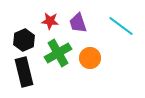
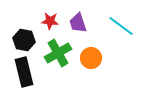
black hexagon: rotated 25 degrees counterclockwise
orange circle: moved 1 px right
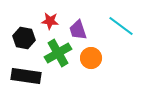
purple trapezoid: moved 7 px down
black hexagon: moved 2 px up
black rectangle: moved 2 px right, 4 px down; rotated 68 degrees counterclockwise
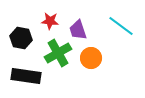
black hexagon: moved 3 px left
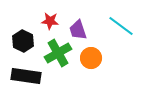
black hexagon: moved 2 px right, 3 px down; rotated 15 degrees clockwise
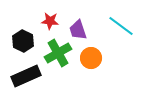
black rectangle: rotated 32 degrees counterclockwise
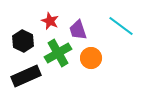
red star: rotated 18 degrees clockwise
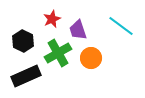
red star: moved 2 px right, 2 px up; rotated 24 degrees clockwise
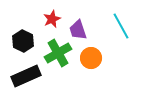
cyan line: rotated 24 degrees clockwise
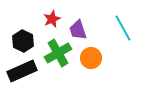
cyan line: moved 2 px right, 2 px down
black rectangle: moved 4 px left, 5 px up
